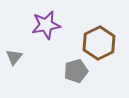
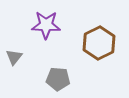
purple star: rotated 12 degrees clockwise
gray pentagon: moved 18 px left, 8 px down; rotated 20 degrees clockwise
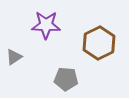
gray triangle: rotated 18 degrees clockwise
gray pentagon: moved 8 px right
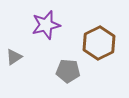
purple star: rotated 16 degrees counterclockwise
gray pentagon: moved 2 px right, 8 px up
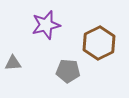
gray triangle: moved 1 px left, 6 px down; rotated 30 degrees clockwise
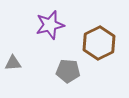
purple star: moved 4 px right
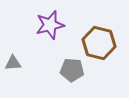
brown hexagon: rotated 20 degrees counterclockwise
gray pentagon: moved 4 px right, 1 px up
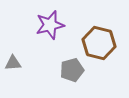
gray pentagon: rotated 20 degrees counterclockwise
